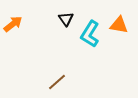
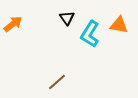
black triangle: moved 1 px right, 1 px up
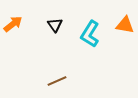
black triangle: moved 12 px left, 7 px down
orange triangle: moved 6 px right
brown line: moved 1 px up; rotated 18 degrees clockwise
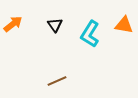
orange triangle: moved 1 px left
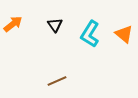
orange triangle: moved 9 px down; rotated 30 degrees clockwise
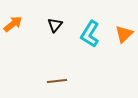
black triangle: rotated 14 degrees clockwise
orange triangle: rotated 36 degrees clockwise
brown line: rotated 18 degrees clockwise
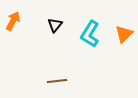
orange arrow: moved 3 px up; rotated 24 degrees counterclockwise
